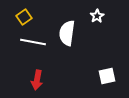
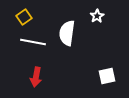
red arrow: moved 1 px left, 3 px up
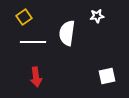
white star: rotated 24 degrees clockwise
white line: rotated 10 degrees counterclockwise
red arrow: rotated 18 degrees counterclockwise
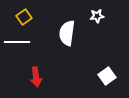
white line: moved 16 px left
white square: rotated 24 degrees counterclockwise
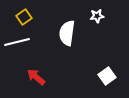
white line: rotated 15 degrees counterclockwise
red arrow: rotated 138 degrees clockwise
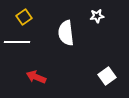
white semicircle: moved 1 px left; rotated 15 degrees counterclockwise
white line: rotated 15 degrees clockwise
red arrow: rotated 18 degrees counterclockwise
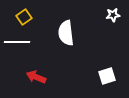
white star: moved 16 px right, 1 px up
white square: rotated 18 degrees clockwise
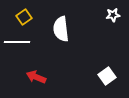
white semicircle: moved 5 px left, 4 px up
white square: rotated 18 degrees counterclockwise
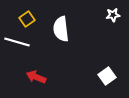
yellow square: moved 3 px right, 2 px down
white line: rotated 15 degrees clockwise
